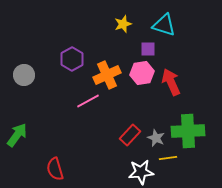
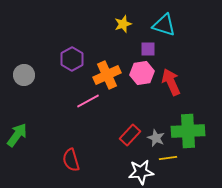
red semicircle: moved 16 px right, 9 px up
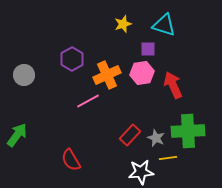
red arrow: moved 2 px right, 3 px down
red semicircle: rotated 15 degrees counterclockwise
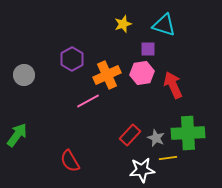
green cross: moved 2 px down
red semicircle: moved 1 px left, 1 px down
white star: moved 1 px right, 2 px up
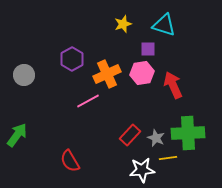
orange cross: moved 1 px up
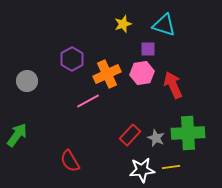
gray circle: moved 3 px right, 6 px down
yellow line: moved 3 px right, 9 px down
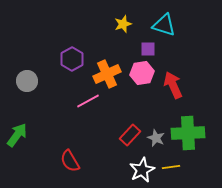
white star: rotated 20 degrees counterclockwise
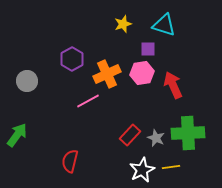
red semicircle: rotated 45 degrees clockwise
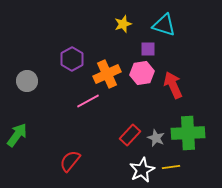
red semicircle: rotated 25 degrees clockwise
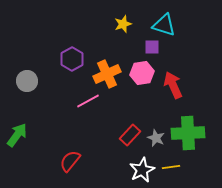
purple square: moved 4 px right, 2 px up
